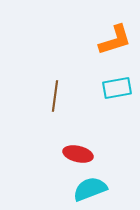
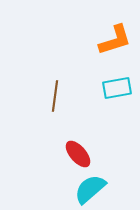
red ellipse: rotated 36 degrees clockwise
cyan semicircle: rotated 20 degrees counterclockwise
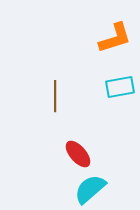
orange L-shape: moved 2 px up
cyan rectangle: moved 3 px right, 1 px up
brown line: rotated 8 degrees counterclockwise
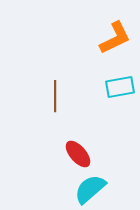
orange L-shape: rotated 9 degrees counterclockwise
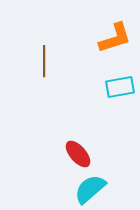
orange L-shape: rotated 9 degrees clockwise
brown line: moved 11 px left, 35 px up
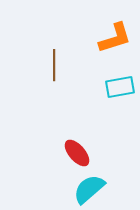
brown line: moved 10 px right, 4 px down
red ellipse: moved 1 px left, 1 px up
cyan semicircle: moved 1 px left
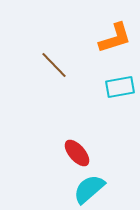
brown line: rotated 44 degrees counterclockwise
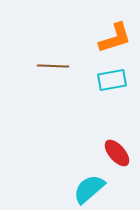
brown line: moved 1 px left, 1 px down; rotated 44 degrees counterclockwise
cyan rectangle: moved 8 px left, 7 px up
red ellipse: moved 40 px right
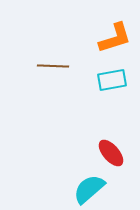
red ellipse: moved 6 px left
